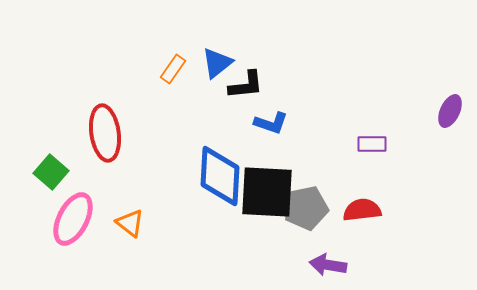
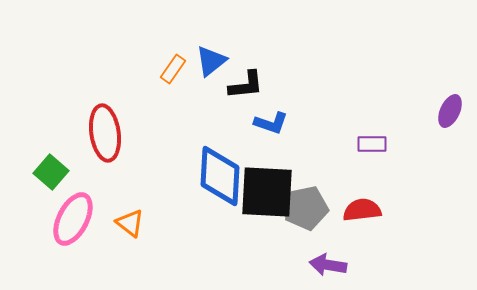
blue triangle: moved 6 px left, 2 px up
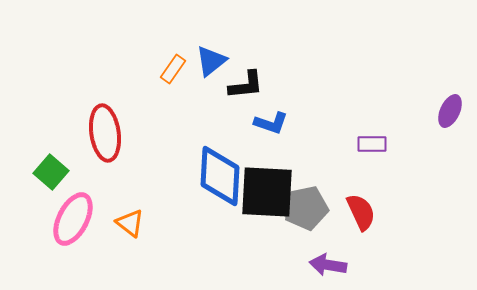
red semicircle: moved 1 px left, 2 px down; rotated 72 degrees clockwise
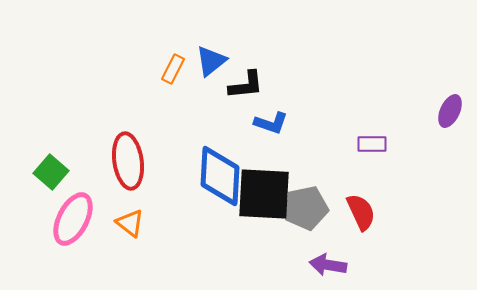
orange rectangle: rotated 8 degrees counterclockwise
red ellipse: moved 23 px right, 28 px down
black square: moved 3 px left, 2 px down
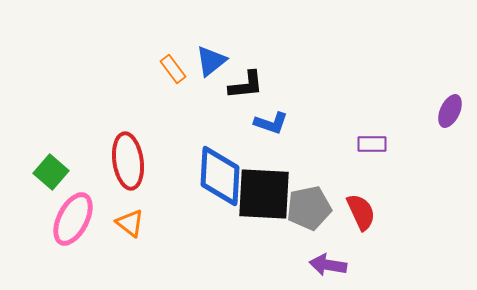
orange rectangle: rotated 64 degrees counterclockwise
gray pentagon: moved 3 px right
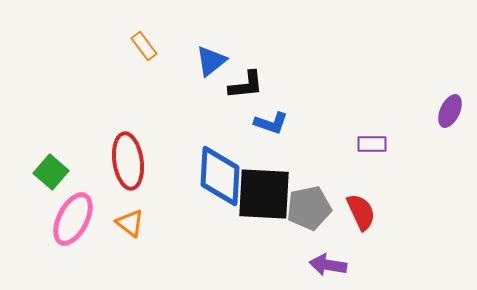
orange rectangle: moved 29 px left, 23 px up
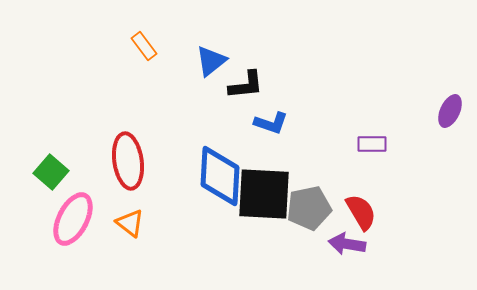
red semicircle: rotated 6 degrees counterclockwise
purple arrow: moved 19 px right, 21 px up
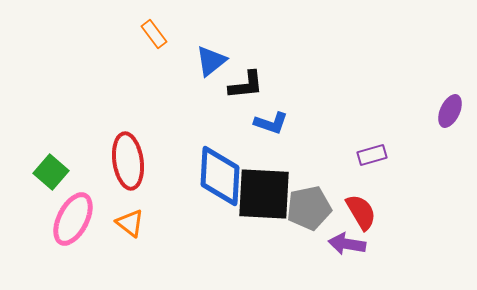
orange rectangle: moved 10 px right, 12 px up
purple rectangle: moved 11 px down; rotated 16 degrees counterclockwise
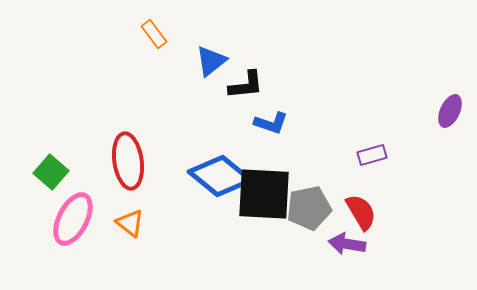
blue diamond: rotated 54 degrees counterclockwise
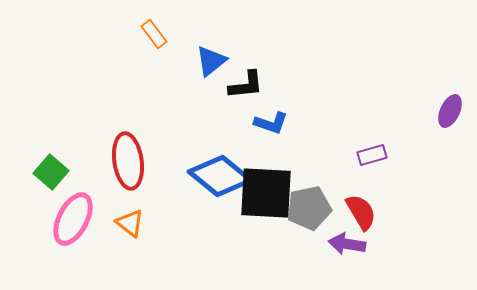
black square: moved 2 px right, 1 px up
